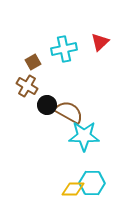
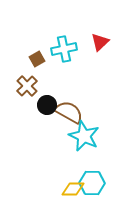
brown square: moved 4 px right, 3 px up
brown cross: rotated 15 degrees clockwise
cyan star: rotated 24 degrees clockwise
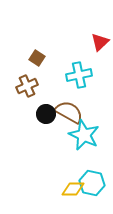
cyan cross: moved 15 px right, 26 px down
brown square: moved 1 px up; rotated 28 degrees counterclockwise
brown cross: rotated 20 degrees clockwise
black circle: moved 1 px left, 9 px down
cyan star: moved 1 px up
cyan hexagon: rotated 10 degrees clockwise
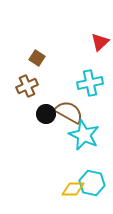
cyan cross: moved 11 px right, 8 px down
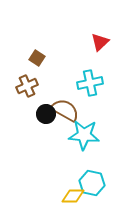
brown semicircle: moved 4 px left, 2 px up
cyan star: rotated 20 degrees counterclockwise
yellow diamond: moved 7 px down
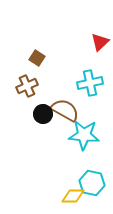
black circle: moved 3 px left
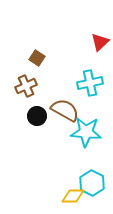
brown cross: moved 1 px left
black circle: moved 6 px left, 2 px down
cyan star: moved 2 px right, 3 px up
cyan hexagon: rotated 15 degrees clockwise
